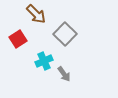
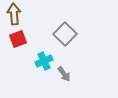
brown arrow: moved 22 px left; rotated 140 degrees counterclockwise
red square: rotated 12 degrees clockwise
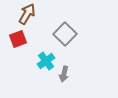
brown arrow: moved 13 px right; rotated 35 degrees clockwise
cyan cross: moved 2 px right; rotated 12 degrees counterclockwise
gray arrow: rotated 49 degrees clockwise
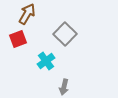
gray arrow: moved 13 px down
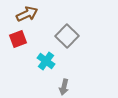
brown arrow: rotated 35 degrees clockwise
gray square: moved 2 px right, 2 px down
cyan cross: rotated 18 degrees counterclockwise
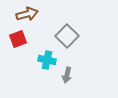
brown arrow: rotated 10 degrees clockwise
cyan cross: moved 1 px right, 1 px up; rotated 24 degrees counterclockwise
gray arrow: moved 3 px right, 12 px up
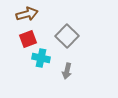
red square: moved 10 px right
cyan cross: moved 6 px left, 2 px up
gray arrow: moved 4 px up
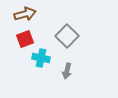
brown arrow: moved 2 px left
red square: moved 3 px left
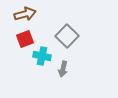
cyan cross: moved 1 px right, 2 px up
gray arrow: moved 4 px left, 2 px up
